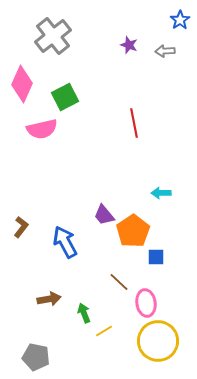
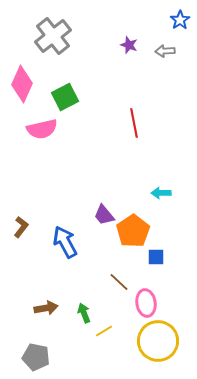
brown arrow: moved 3 px left, 9 px down
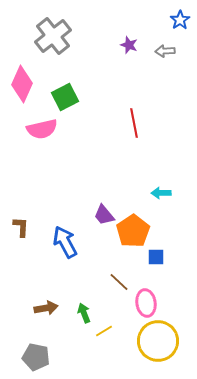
brown L-shape: rotated 35 degrees counterclockwise
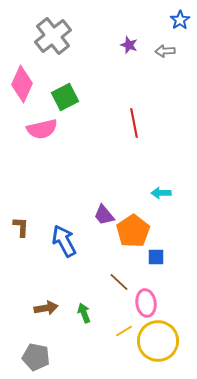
blue arrow: moved 1 px left, 1 px up
yellow line: moved 20 px right
